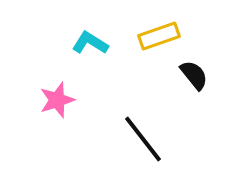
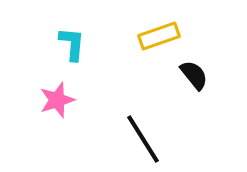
cyan L-shape: moved 18 px left, 1 px down; rotated 63 degrees clockwise
black line: rotated 6 degrees clockwise
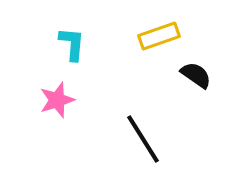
black semicircle: moved 2 px right; rotated 16 degrees counterclockwise
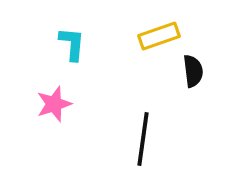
black semicircle: moved 3 px left, 4 px up; rotated 48 degrees clockwise
pink star: moved 3 px left, 4 px down
black line: rotated 40 degrees clockwise
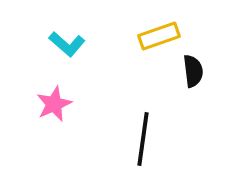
cyan L-shape: moved 5 px left; rotated 126 degrees clockwise
pink star: rotated 6 degrees counterclockwise
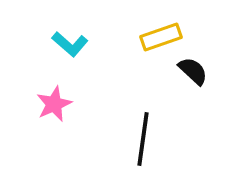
yellow rectangle: moved 2 px right, 1 px down
cyan L-shape: moved 3 px right
black semicircle: rotated 40 degrees counterclockwise
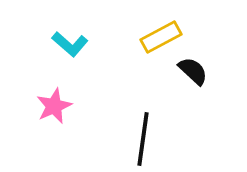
yellow rectangle: rotated 9 degrees counterclockwise
pink star: moved 2 px down
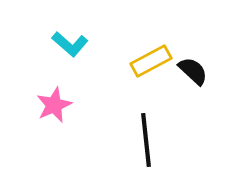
yellow rectangle: moved 10 px left, 24 px down
pink star: moved 1 px up
black line: moved 3 px right, 1 px down; rotated 14 degrees counterclockwise
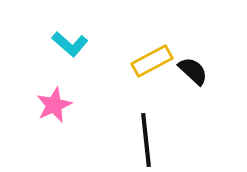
yellow rectangle: moved 1 px right
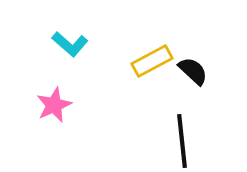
black line: moved 36 px right, 1 px down
